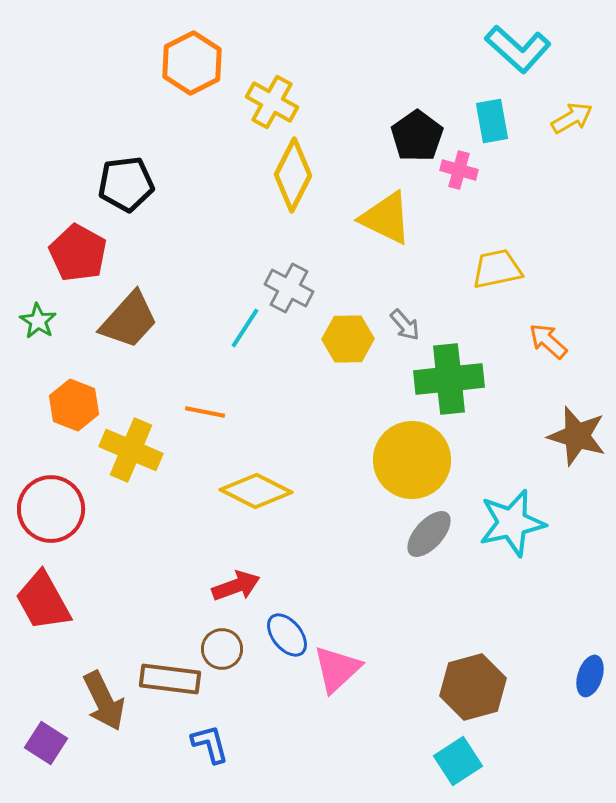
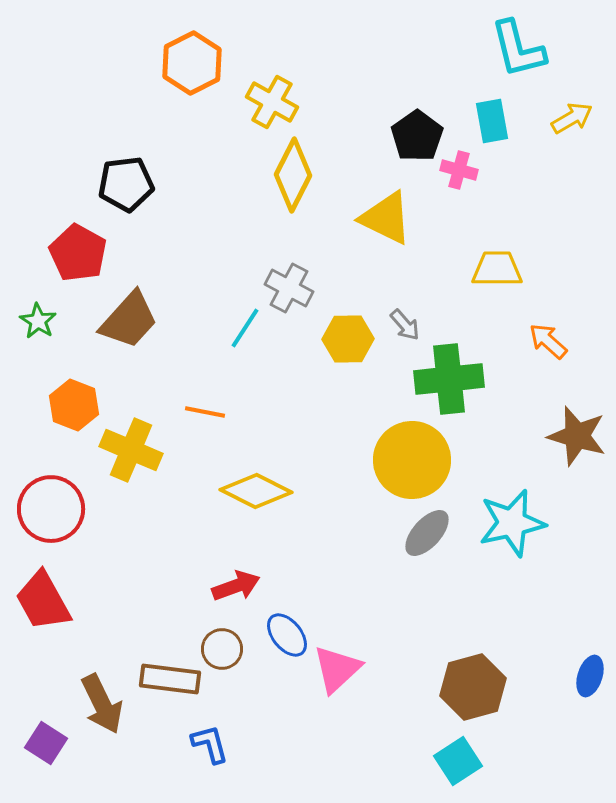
cyan L-shape at (518, 49): rotated 34 degrees clockwise
yellow trapezoid at (497, 269): rotated 12 degrees clockwise
gray ellipse at (429, 534): moved 2 px left, 1 px up
brown arrow at (104, 701): moved 2 px left, 3 px down
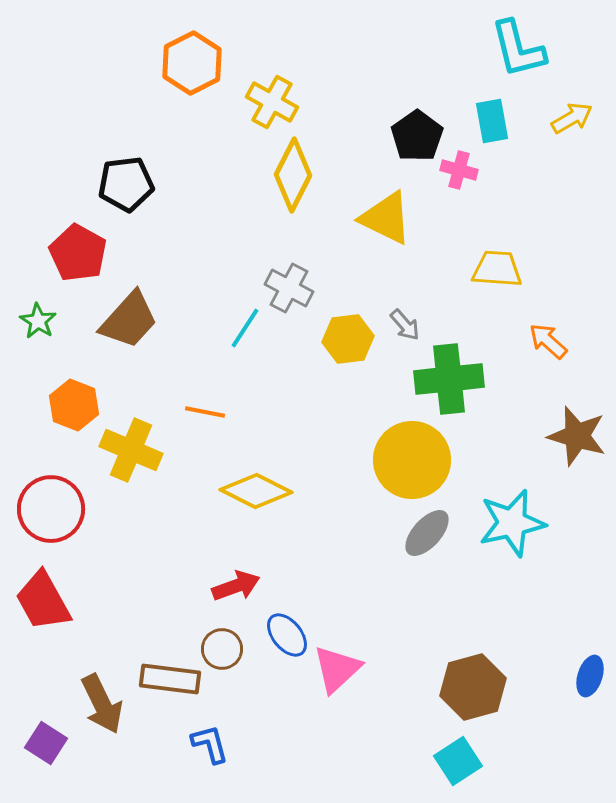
yellow trapezoid at (497, 269): rotated 4 degrees clockwise
yellow hexagon at (348, 339): rotated 6 degrees counterclockwise
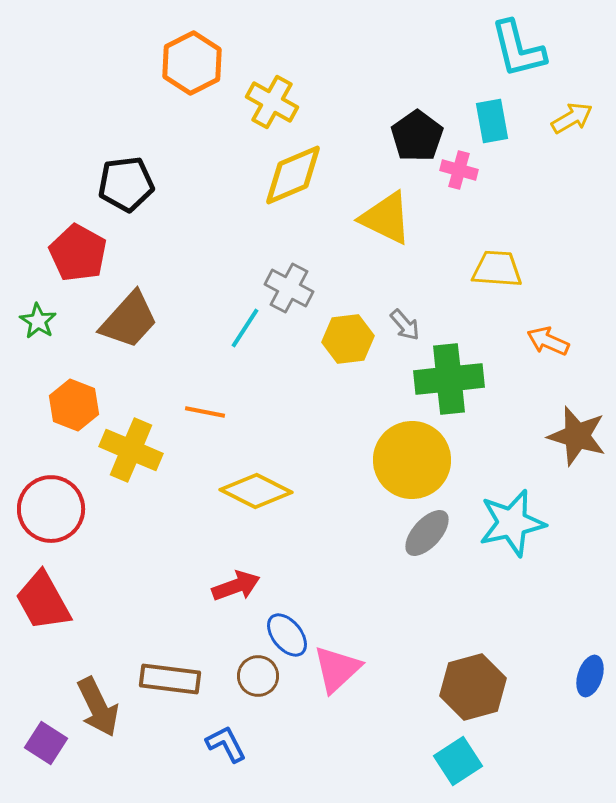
yellow diamond at (293, 175): rotated 40 degrees clockwise
orange arrow at (548, 341): rotated 18 degrees counterclockwise
brown circle at (222, 649): moved 36 px right, 27 px down
brown arrow at (102, 704): moved 4 px left, 3 px down
blue L-shape at (210, 744): moved 16 px right; rotated 12 degrees counterclockwise
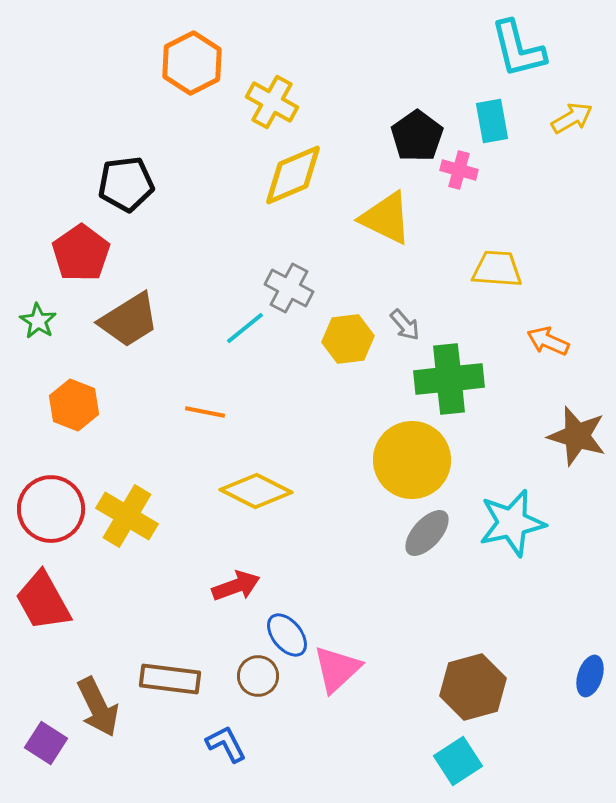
red pentagon at (78, 253): moved 3 px right; rotated 8 degrees clockwise
brown trapezoid at (129, 320): rotated 16 degrees clockwise
cyan line at (245, 328): rotated 18 degrees clockwise
yellow cross at (131, 450): moved 4 px left, 66 px down; rotated 8 degrees clockwise
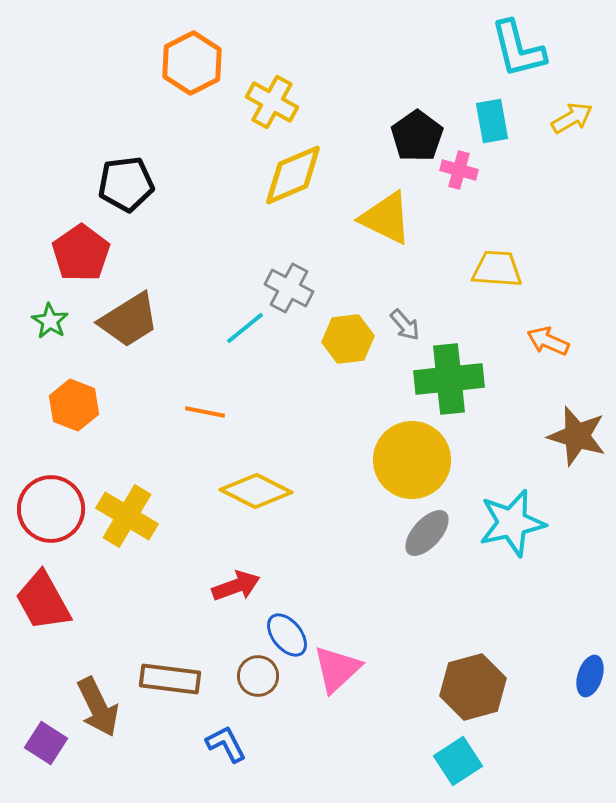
green star at (38, 321): moved 12 px right
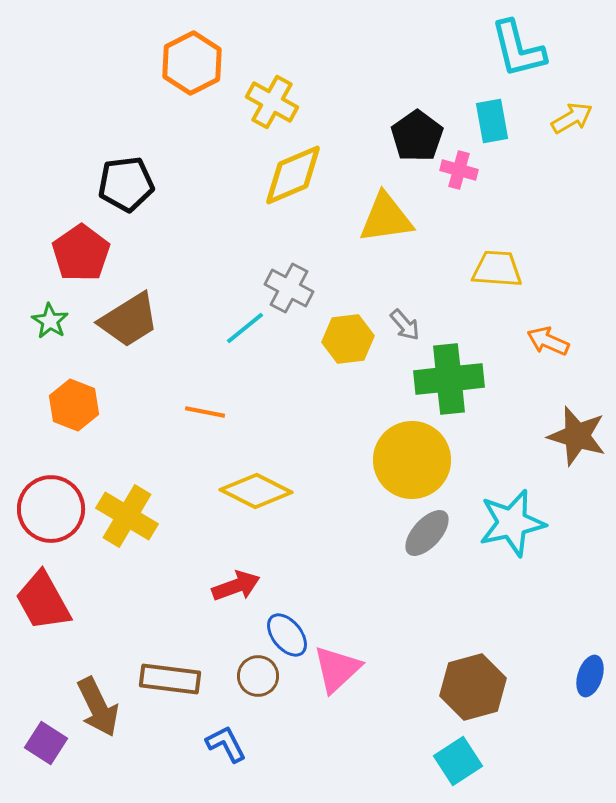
yellow triangle at (386, 218): rotated 34 degrees counterclockwise
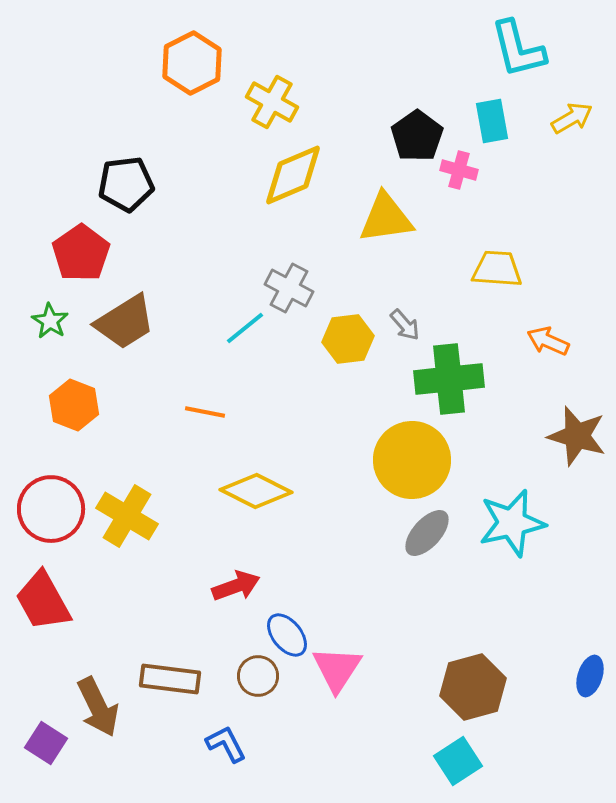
brown trapezoid at (129, 320): moved 4 px left, 2 px down
pink triangle at (337, 669): rotated 14 degrees counterclockwise
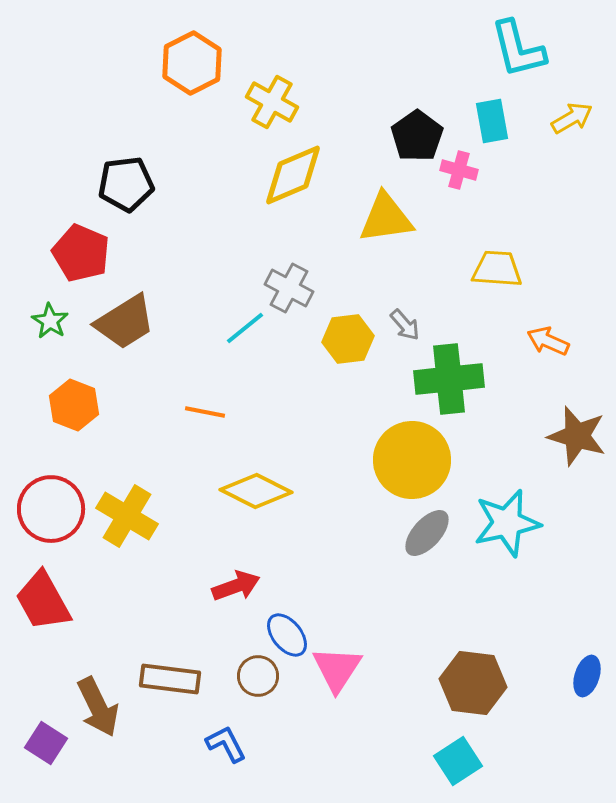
red pentagon at (81, 253): rotated 14 degrees counterclockwise
cyan star at (512, 523): moved 5 px left
blue ellipse at (590, 676): moved 3 px left
brown hexagon at (473, 687): moved 4 px up; rotated 22 degrees clockwise
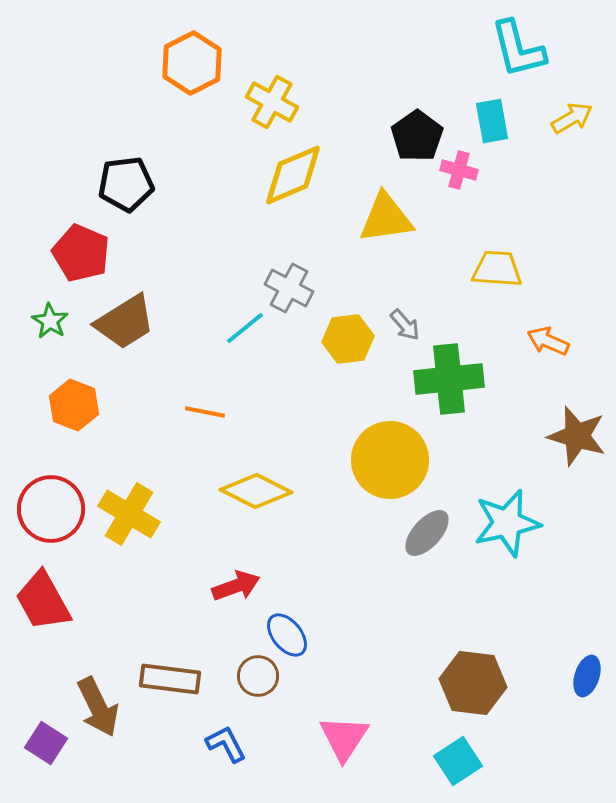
yellow circle at (412, 460): moved 22 px left
yellow cross at (127, 516): moved 2 px right, 2 px up
pink triangle at (337, 669): moved 7 px right, 69 px down
